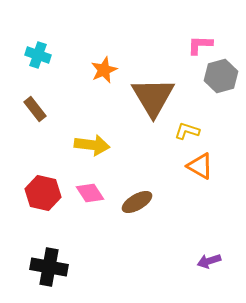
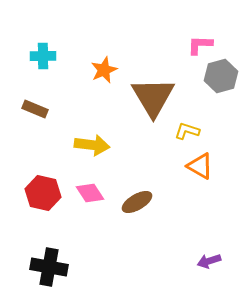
cyan cross: moved 5 px right, 1 px down; rotated 20 degrees counterclockwise
brown rectangle: rotated 30 degrees counterclockwise
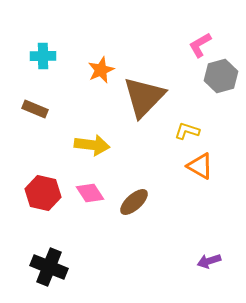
pink L-shape: rotated 32 degrees counterclockwise
orange star: moved 3 px left
brown triangle: moved 9 px left; rotated 15 degrees clockwise
brown ellipse: moved 3 px left; rotated 12 degrees counterclockwise
black cross: rotated 12 degrees clockwise
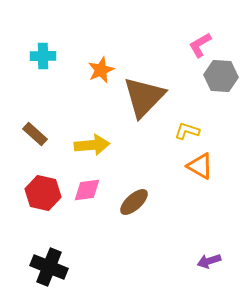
gray hexagon: rotated 20 degrees clockwise
brown rectangle: moved 25 px down; rotated 20 degrees clockwise
yellow arrow: rotated 12 degrees counterclockwise
pink diamond: moved 3 px left, 3 px up; rotated 64 degrees counterclockwise
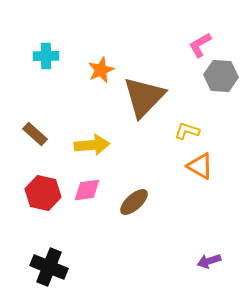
cyan cross: moved 3 px right
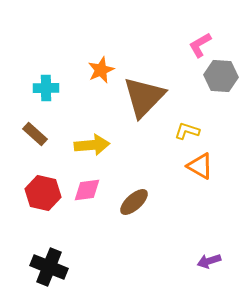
cyan cross: moved 32 px down
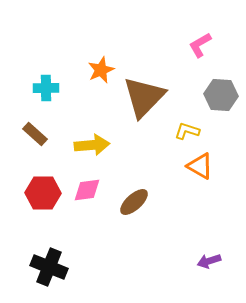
gray hexagon: moved 19 px down
red hexagon: rotated 12 degrees counterclockwise
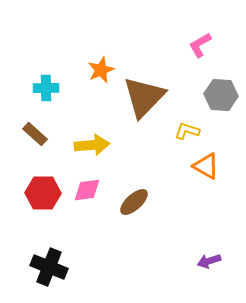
orange triangle: moved 6 px right
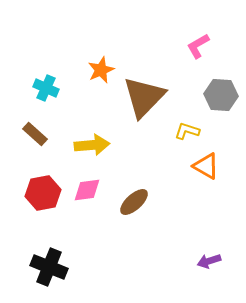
pink L-shape: moved 2 px left, 1 px down
cyan cross: rotated 25 degrees clockwise
red hexagon: rotated 12 degrees counterclockwise
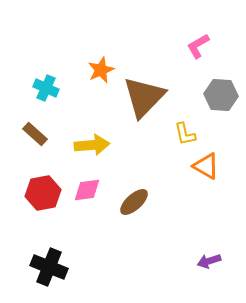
yellow L-shape: moved 2 px left, 3 px down; rotated 120 degrees counterclockwise
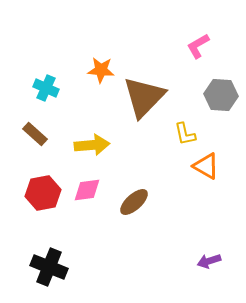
orange star: rotated 28 degrees clockwise
